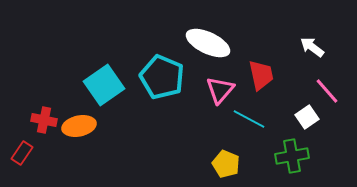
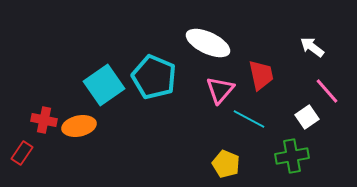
cyan pentagon: moved 8 px left
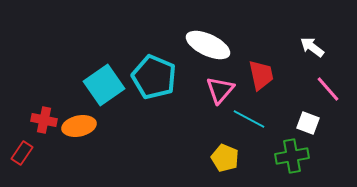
white ellipse: moved 2 px down
pink line: moved 1 px right, 2 px up
white square: moved 1 px right, 6 px down; rotated 35 degrees counterclockwise
yellow pentagon: moved 1 px left, 6 px up
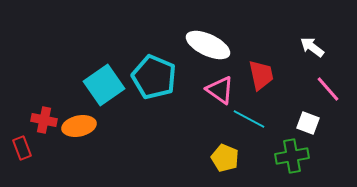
pink triangle: rotated 36 degrees counterclockwise
red rectangle: moved 5 px up; rotated 55 degrees counterclockwise
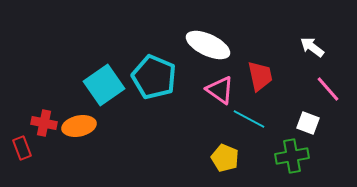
red trapezoid: moved 1 px left, 1 px down
red cross: moved 3 px down
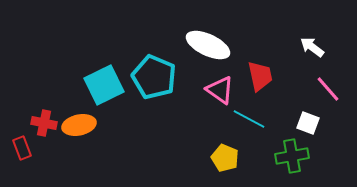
cyan square: rotated 9 degrees clockwise
orange ellipse: moved 1 px up
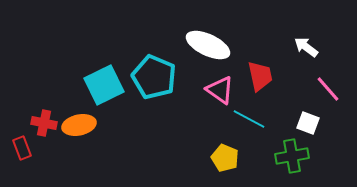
white arrow: moved 6 px left
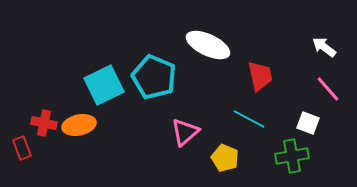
white arrow: moved 18 px right
pink triangle: moved 35 px left, 42 px down; rotated 44 degrees clockwise
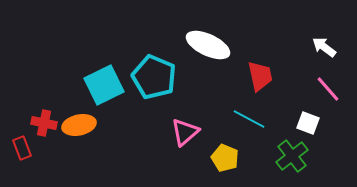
green cross: rotated 28 degrees counterclockwise
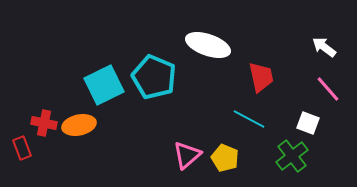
white ellipse: rotated 6 degrees counterclockwise
red trapezoid: moved 1 px right, 1 px down
pink triangle: moved 2 px right, 23 px down
